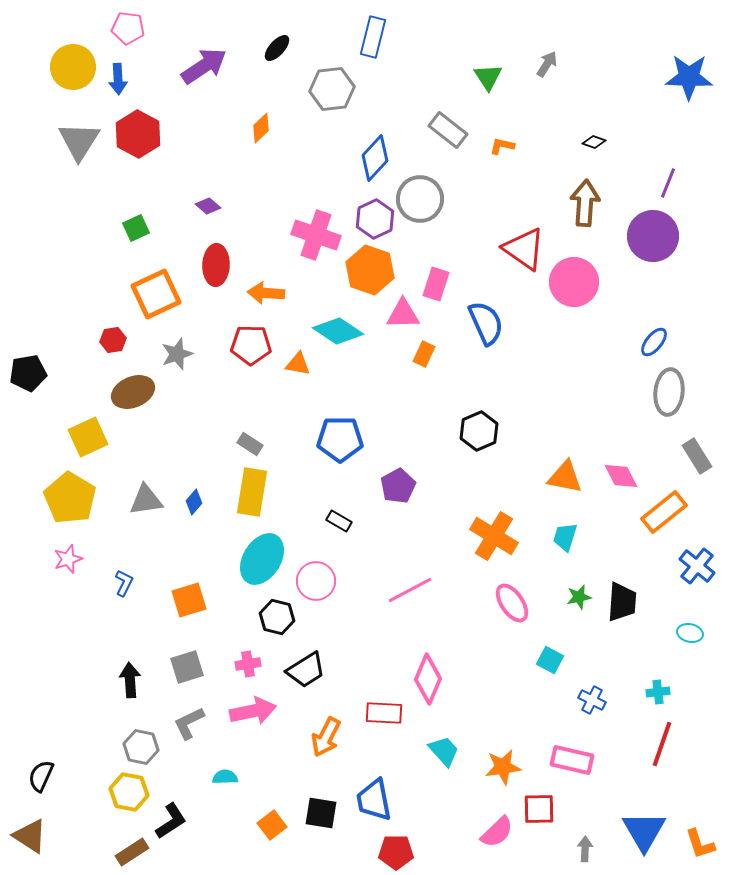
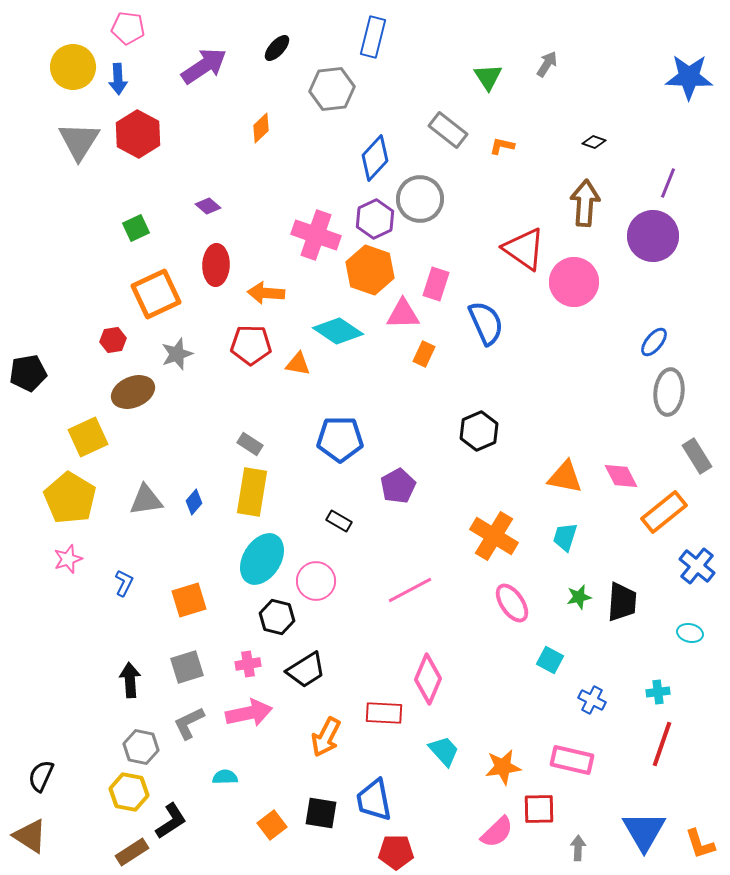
pink arrow at (253, 711): moved 4 px left, 2 px down
gray arrow at (585, 849): moved 7 px left, 1 px up
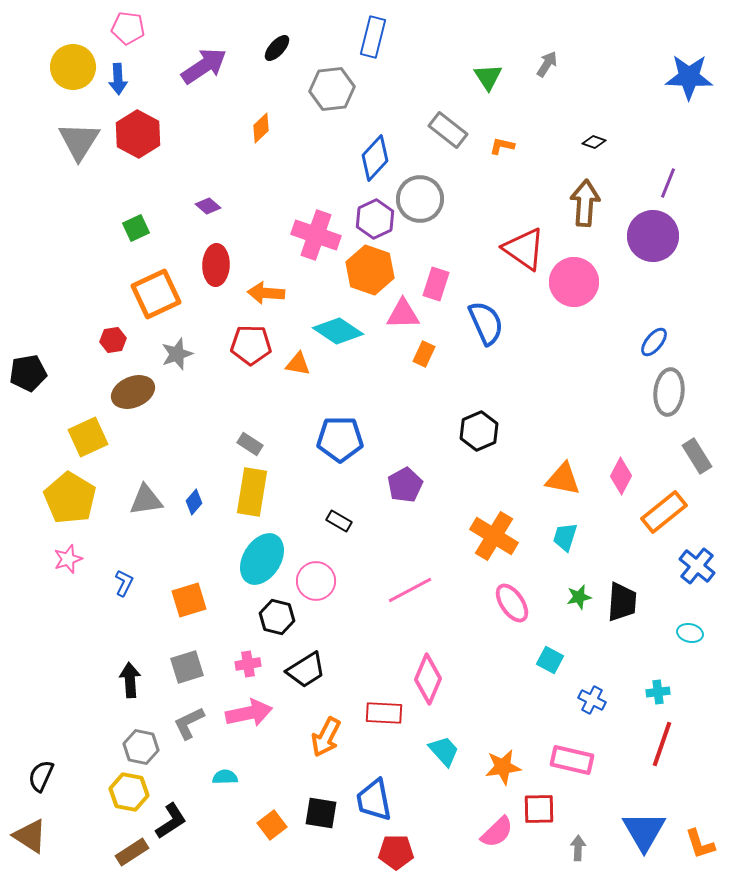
pink diamond at (621, 476): rotated 54 degrees clockwise
orange triangle at (565, 477): moved 2 px left, 2 px down
purple pentagon at (398, 486): moved 7 px right, 1 px up
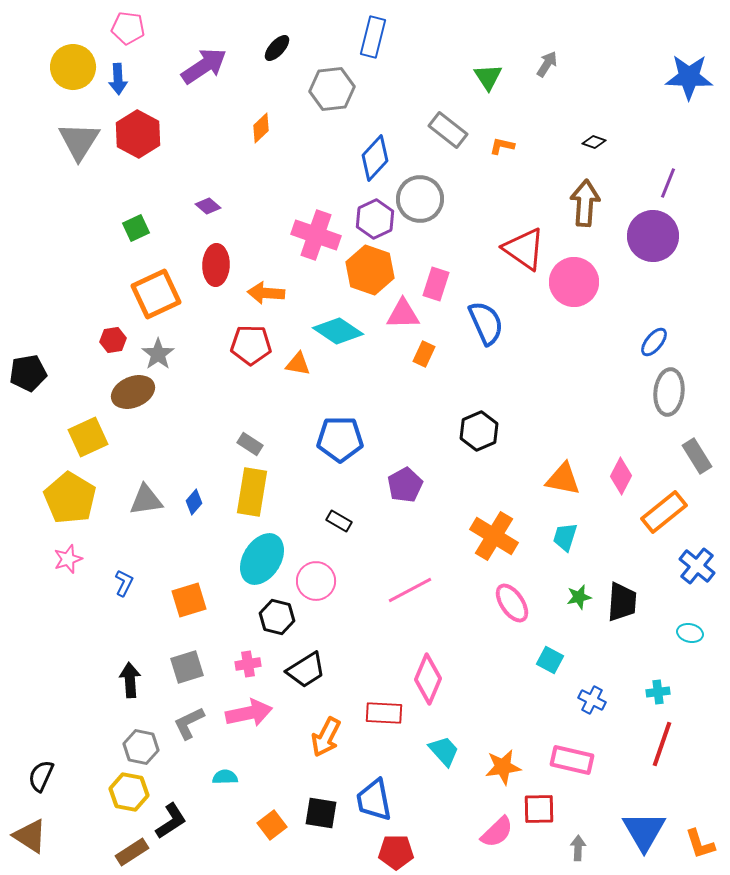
gray star at (177, 354): moved 19 px left; rotated 16 degrees counterclockwise
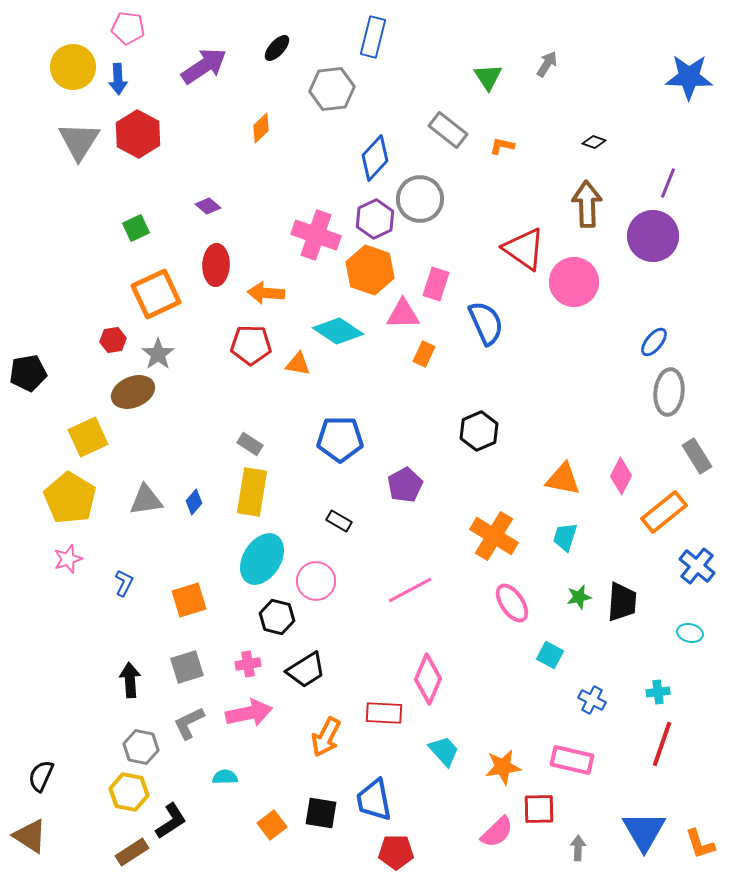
brown arrow at (585, 203): moved 2 px right, 1 px down; rotated 6 degrees counterclockwise
cyan square at (550, 660): moved 5 px up
